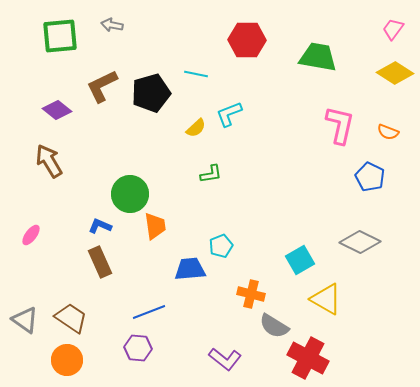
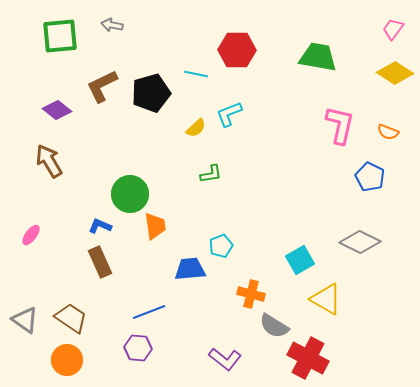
red hexagon: moved 10 px left, 10 px down
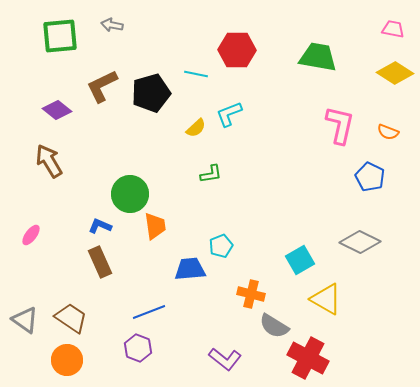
pink trapezoid: rotated 65 degrees clockwise
purple hexagon: rotated 16 degrees clockwise
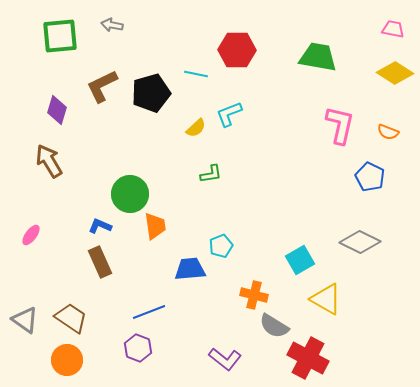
purple diamond: rotated 68 degrees clockwise
orange cross: moved 3 px right, 1 px down
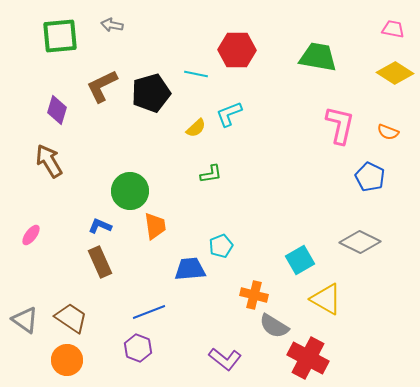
green circle: moved 3 px up
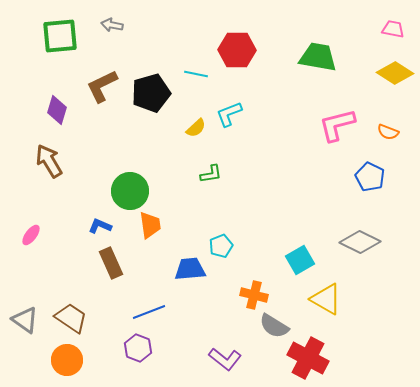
pink L-shape: moved 3 px left; rotated 117 degrees counterclockwise
orange trapezoid: moved 5 px left, 1 px up
brown rectangle: moved 11 px right, 1 px down
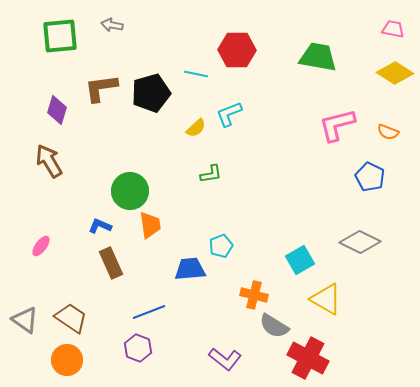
brown L-shape: moved 1 px left, 2 px down; rotated 18 degrees clockwise
pink ellipse: moved 10 px right, 11 px down
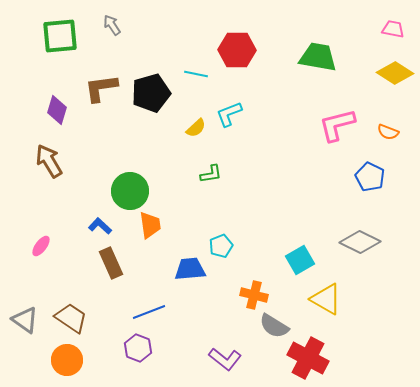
gray arrow: rotated 45 degrees clockwise
blue L-shape: rotated 20 degrees clockwise
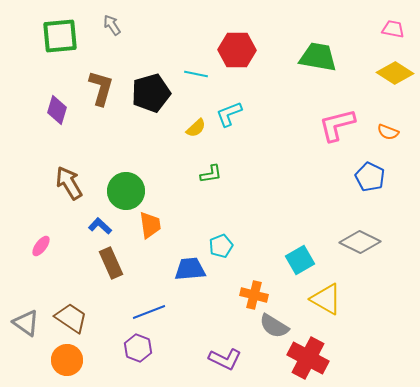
brown L-shape: rotated 114 degrees clockwise
brown arrow: moved 20 px right, 22 px down
green circle: moved 4 px left
gray triangle: moved 1 px right, 3 px down
purple L-shape: rotated 12 degrees counterclockwise
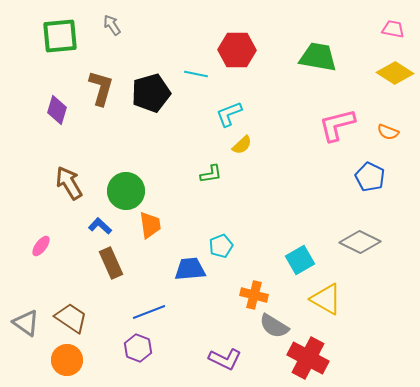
yellow semicircle: moved 46 px right, 17 px down
